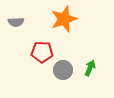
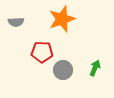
orange star: moved 2 px left
green arrow: moved 5 px right
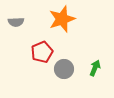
red pentagon: rotated 25 degrees counterclockwise
gray circle: moved 1 px right, 1 px up
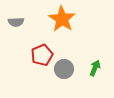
orange star: rotated 20 degrees counterclockwise
red pentagon: moved 3 px down
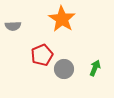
gray semicircle: moved 3 px left, 4 px down
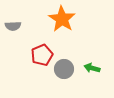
green arrow: moved 3 px left; rotated 98 degrees counterclockwise
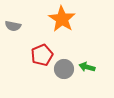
gray semicircle: rotated 14 degrees clockwise
green arrow: moved 5 px left, 1 px up
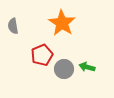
orange star: moved 4 px down
gray semicircle: rotated 70 degrees clockwise
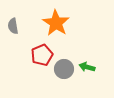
orange star: moved 6 px left
